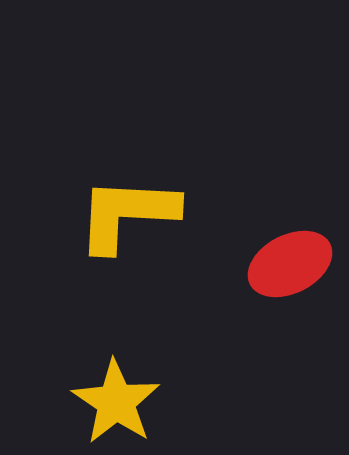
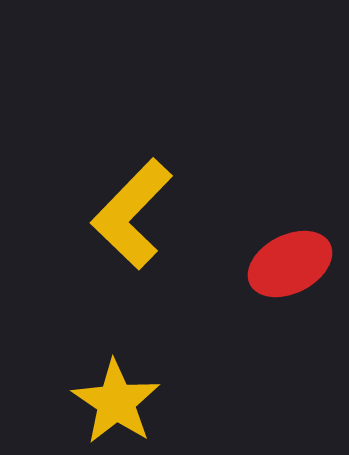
yellow L-shape: moved 5 px right; rotated 49 degrees counterclockwise
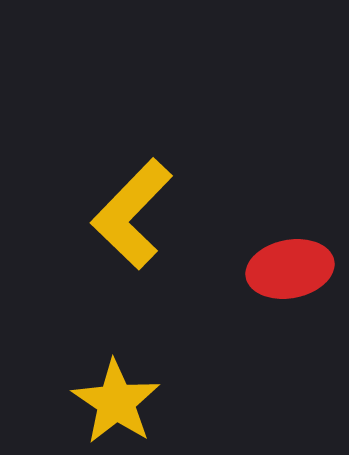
red ellipse: moved 5 px down; rotated 16 degrees clockwise
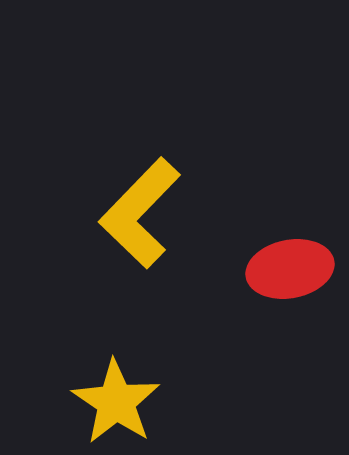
yellow L-shape: moved 8 px right, 1 px up
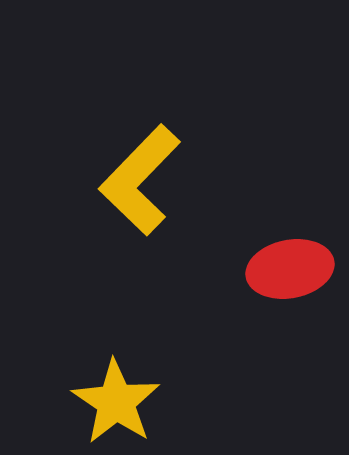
yellow L-shape: moved 33 px up
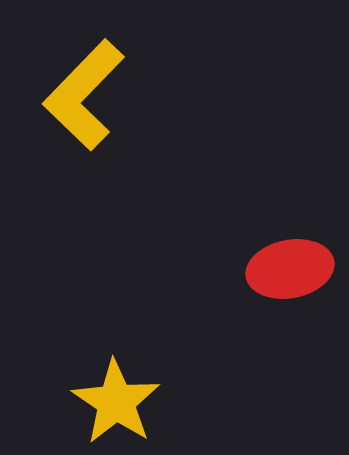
yellow L-shape: moved 56 px left, 85 px up
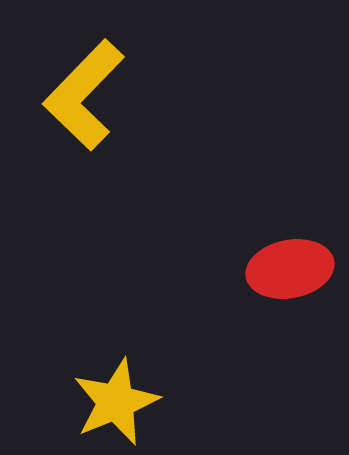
yellow star: rotated 16 degrees clockwise
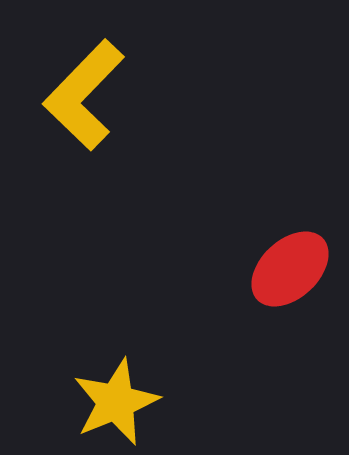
red ellipse: rotated 32 degrees counterclockwise
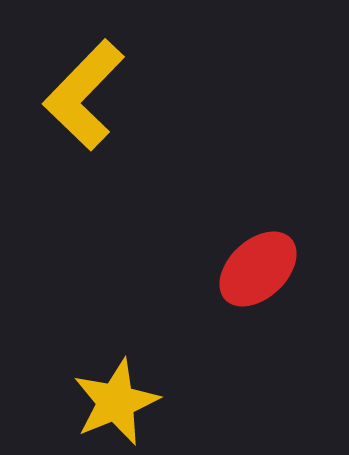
red ellipse: moved 32 px left
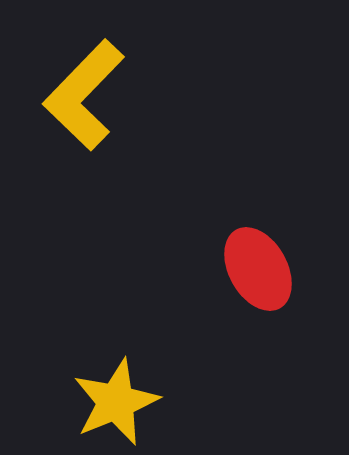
red ellipse: rotated 76 degrees counterclockwise
